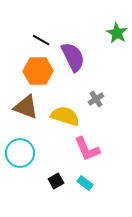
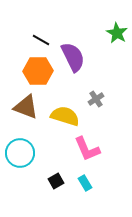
cyan rectangle: rotated 21 degrees clockwise
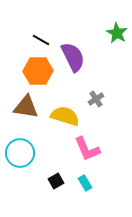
brown triangle: rotated 12 degrees counterclockwise
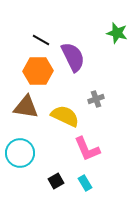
green star: rotated 15 degrees counterclockwise
gray cross: rotated 14 degrees clockwise
yellow semicircle: rotated 8 degrees clockwise
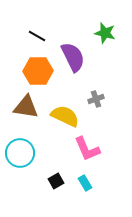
green star: moved 12 px left
black line: moved 4 px left, 4 px up
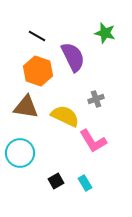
orange hexagon: rotated 20 degrees clockwise
pink L-shape: moved 6 px right, 8 px up; rotated 8 degrees counterclockwise
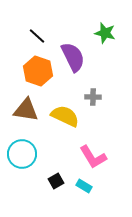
black line: rotated 12 degrees clockwise
gray cross: moved 3 px left, 2 px up; rotated 21 degrees clockwise
brown triangle: moved 3 px down
pink L-shape: moved 16 px down
cyan circle: moved 2 px right, 1 px down
cyan rectangle: moved 1 px left, 3 px down; rotated 28 degrees counterclockwise
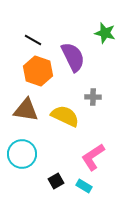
black line: moved 4 px left, 4 px down; rotated 12 degrees counterclockwise
pink L-shape: rotated 88 degrees clockwise
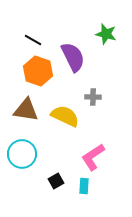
green star: moved 1 px right, 1 px down
cyan rectangle: rotated 63 degrees clockwise
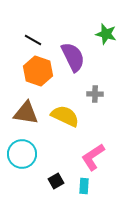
gray cross: moved 2 px right, 3 px up
brown triangle: moved 3 px down
